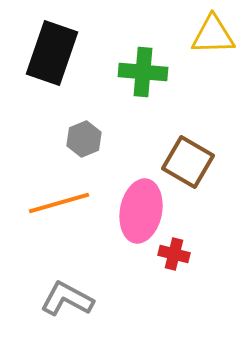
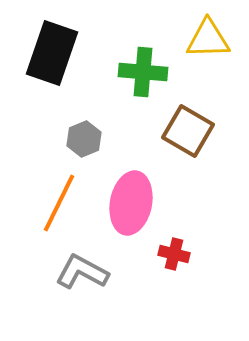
yellow triangle: moved 5 px left, 4 px down
brown square: moved 31 px up
orange line: rotated 48 degrees counterclockwise
pink ellipse: moved 10 px left, 8 px up
gray L-shape: moved 15 px right, 27 px up
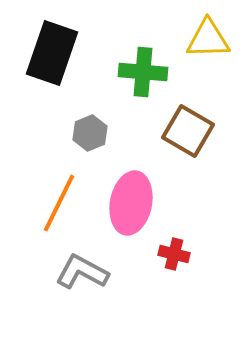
gray hexagon: moved 6 px right, 6 px up
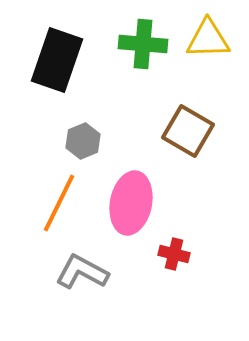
black rectangle: moved 5 px right, 7 px down
green cross: moved 28 px up
gray hexagon: moved 7 px left, 8 px down
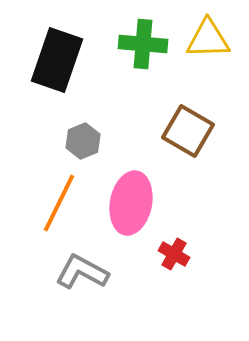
red cross: rotated 16 degrees clockwise
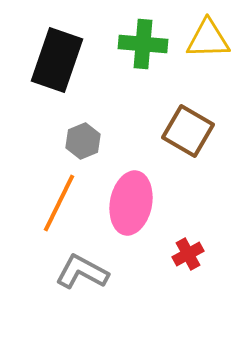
red cross: moved 14 px right; rotated 32 degrees clockwise
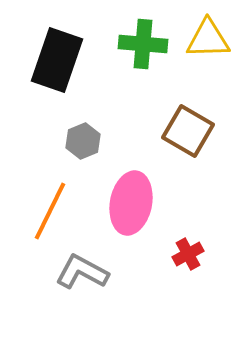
orange line: moved 9 px left, 8 px down
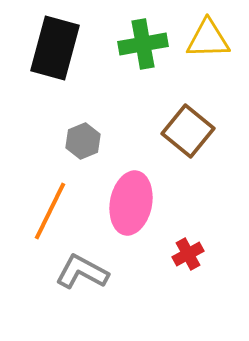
green cross: rotated 15 degrees counterclockwise
black rectangle: moved 2 px left, 12 px up; rotated 4 degrees counterclockwise
brown square: rotated 9 degrees clockwise
